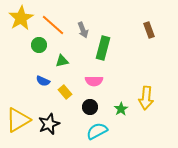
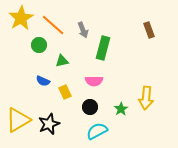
yellow rectangle: rotated 16 degrees clockwise
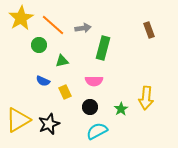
gray arrow: moved 2 px up; rotated 77 degrees counterclockwise
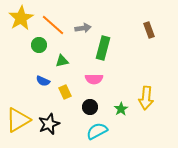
pink semicircle: moved 2 px up
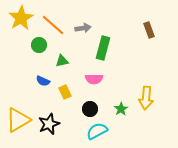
black circle: moved 2 px down
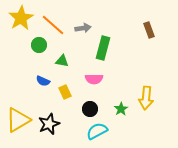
green triangle: rotated 24 degrees clockwise
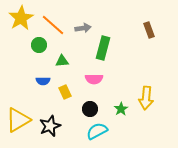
green triangle: rotated 16 degrees counterclockwise
blue semicircle: rotated 24 degrees counterclockwise
black star: moved 1 px right, 2 px down
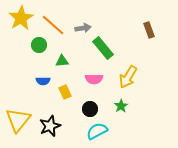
green rectangle: rotated 55 degrees counterclockwise
yellow arrow: moved 18 px left, 21 px up; rotated 25 degrees clockwise
green star: moved 3 px up
yellow triangle: rotated 20 degrees counterclockwise
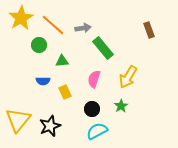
pink semicircle: rotated 108 degrees clockwise
black circle: moved 2 px right
